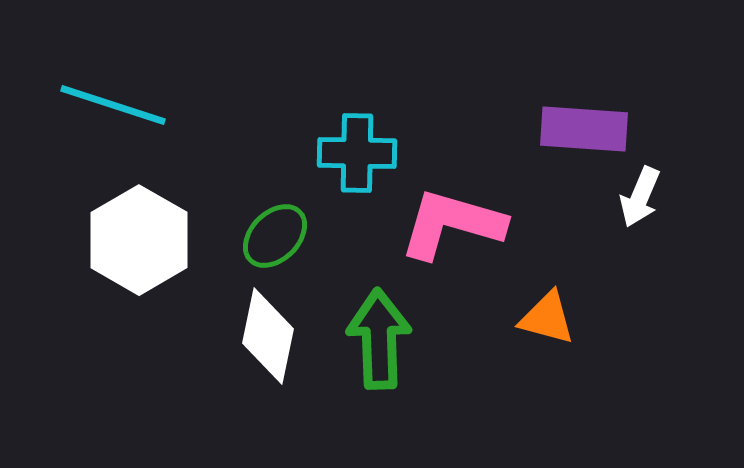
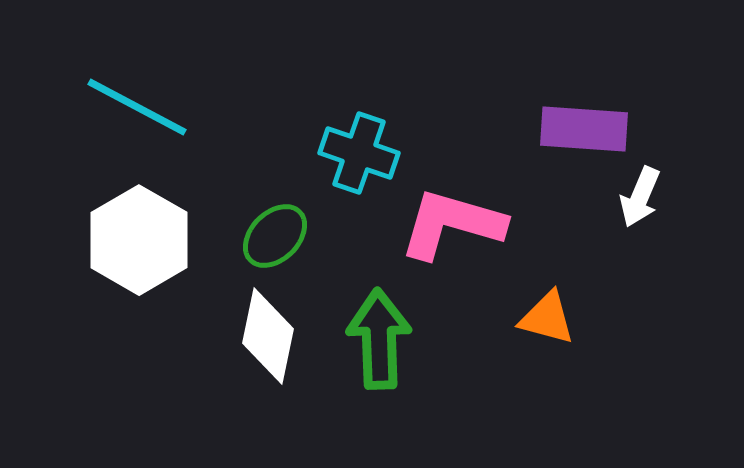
cyan line: moved 24 px right, 2 px down; rotated 10 degrees clockwise
cyan cross: moved 2 px right; rotated 18 degrees clockwise
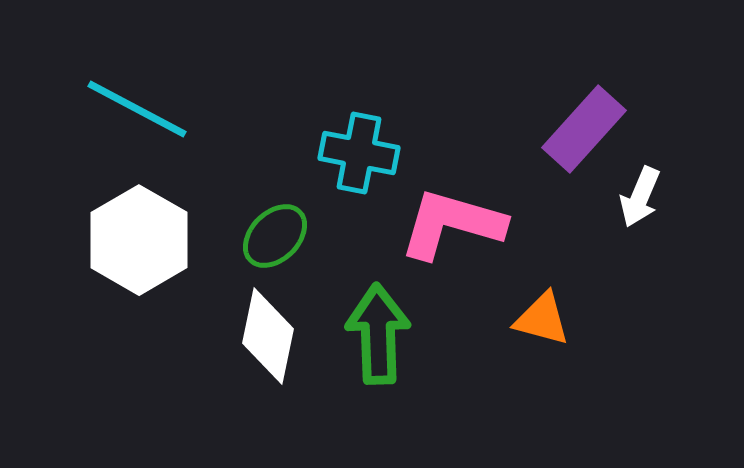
cyan line: moved 2 px down
purple rectangle: rotated 52 degrees counterclockwise
cyan cross: rotated 8 degrees counterclockwise
orange triangle: moved 5 px left, 1 px down
green arrow: moved 1 px left, 5 px up
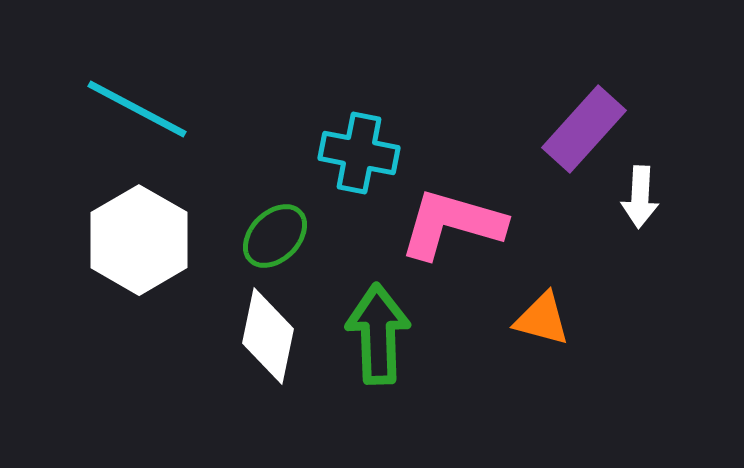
white arrow: rotated 20 degrees counterclockwise
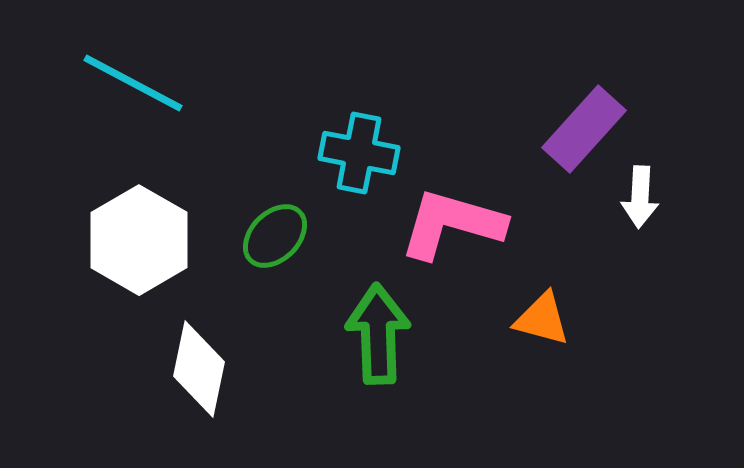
cyan line: moved 4 px left, 26 px up
white diamond: moved 69 px left, 33 px down
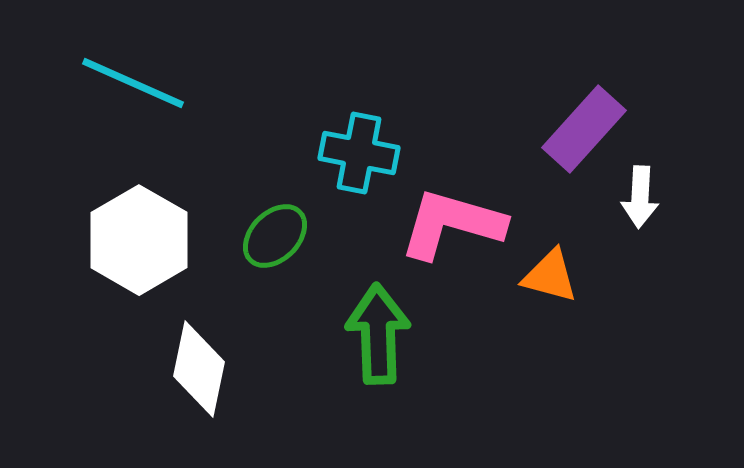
cyan line: rotated 4 degrees counterclockwise
orange triangle: moved 8 px right, 43 px up
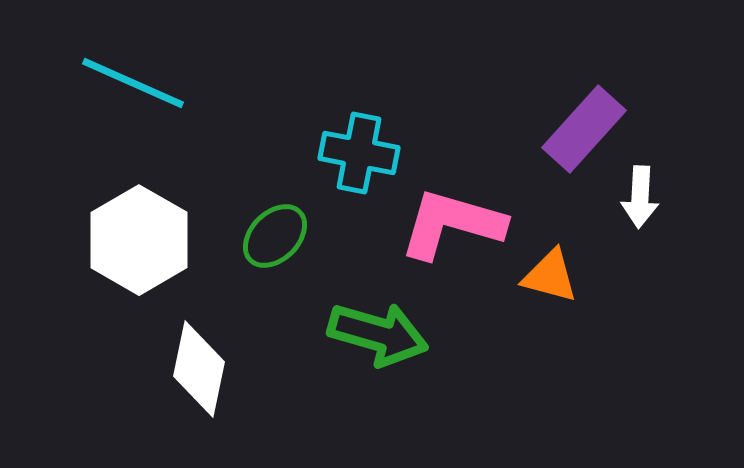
green arrow: rotated 108 degrees clockwise
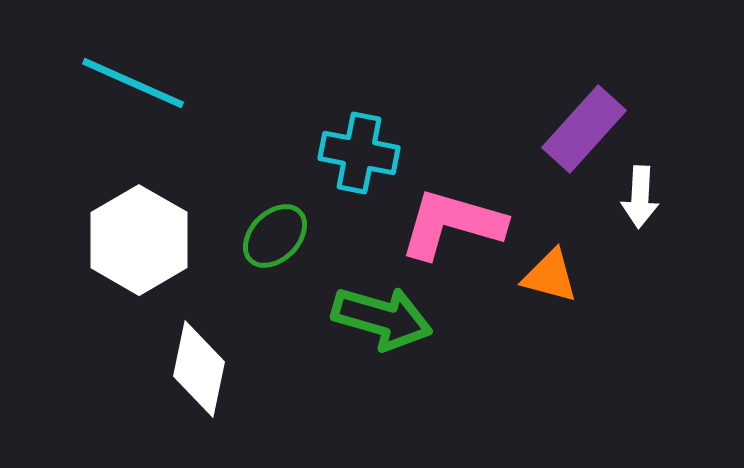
green arrow: moved 4 px right, 16 px up
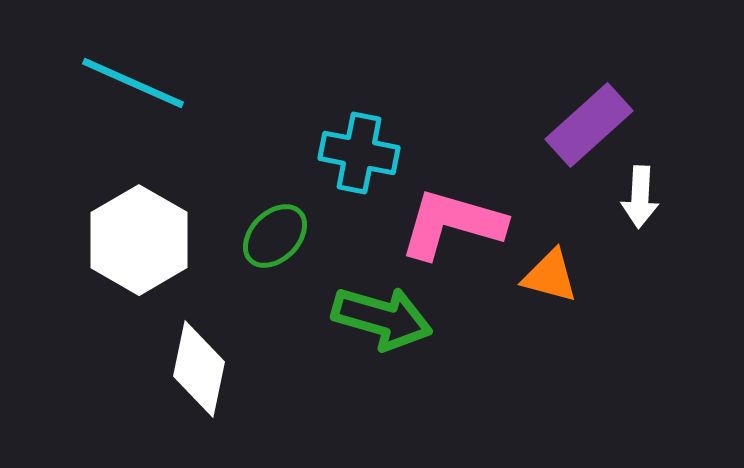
purple rectangle: moved 5 px right, 4 px up; rotated 6 degrees clockwise
